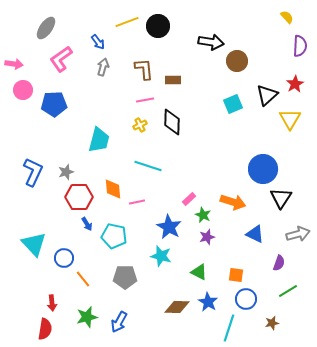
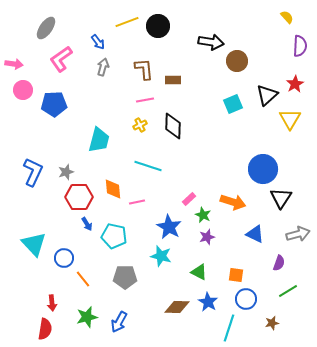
black diamond at (172, 122): moved 1 px right, 4 px down
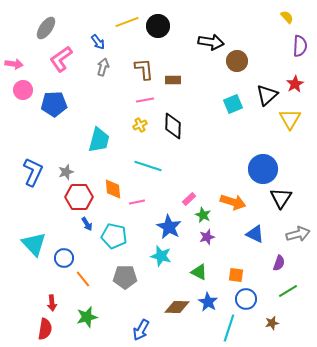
blue arrow at (119, 322): moved 22 px right, 8 px down
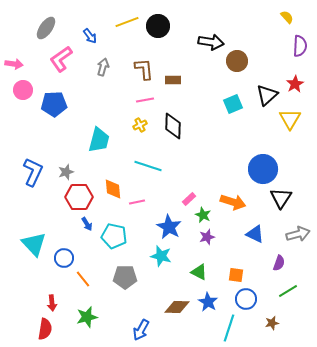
blue arrow at (98, 42): moved 8 px left, 6 px up
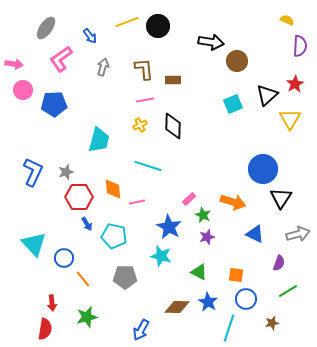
yellow semicircle at (287, 17): moved 3 px down; rotated 24 degrees counterclockwise
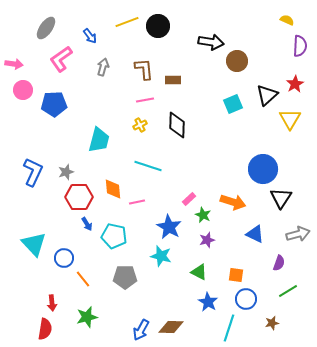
black diamond at (173, 126): moved 4 px right, 1 px up
purple star at (207, 237): moved 3 px down
brown diamond at (177, 307): moved 6 px left, 20 px down
